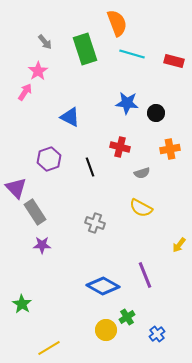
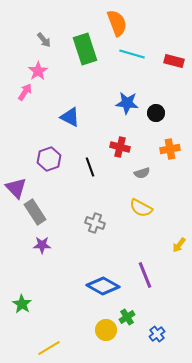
gray arrow: moved 1 px left, 2 px up
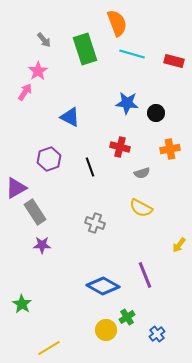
purple triangle: rotated 45 degrees clockwise
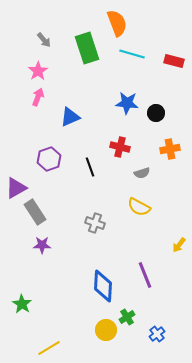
green rectangle: moved 2 px right, 1 px up
pink arrow: moved 13 px right, 5 px down; rotated 12 degrees counterclockwise
blue triangle: rotated 50 degrees counterclockwise
yellow semicircle: moved 2 px left, 1 px up
blue diamond: rotated 64 degrees clockwise
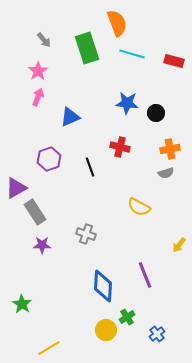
gray semicircle: moved 24 px right
gray cross: moved 9 px left, 11 px down
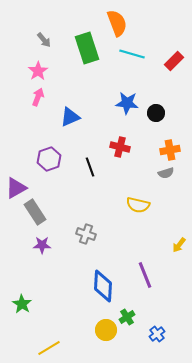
red rectangle: rotated 60 degrees counterclockwise
orange cross: moved 1 px down
yellow semicircle: moved 1 px left, 2 px up; rotated 15 degrees counterclockwise
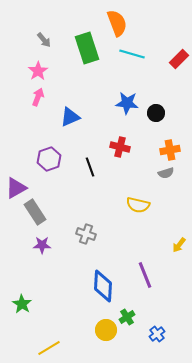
red rectangle: moved 5 px right, 2 px up
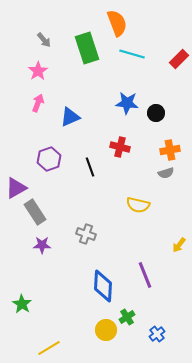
pink arrow: moved 6 px down
